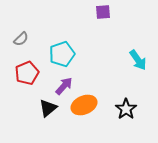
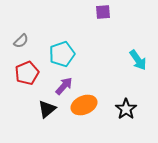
gray semicircle: moved 2 px down
black triangle: moved 1 px left, 1 px down
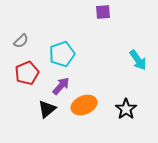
purple arrow: moved 3 px left
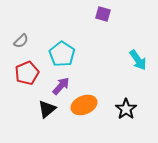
purple square: moved 2 px down; rotated 21 degrees clockwise
cyan pentagon: rotated 20 degrees counterclockwise
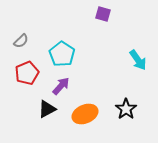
orange ellipse: moved 1 px right, 9 px down
black triangle: rotated 12 degrees clockwise
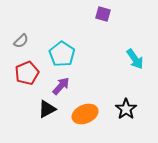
cyan arrow: moved 3 px left, 1 px up
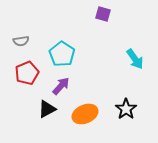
gray semicircle: rotated 35 degrees clockwise
